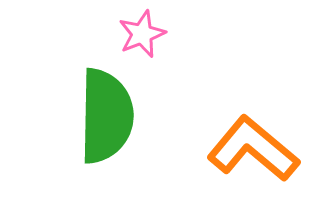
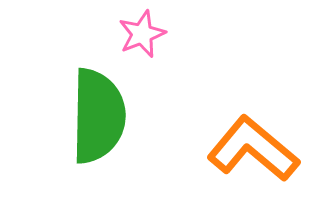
green semicircle: moved 8 px left
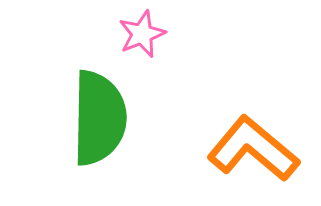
green semicircle: moved 1 px right, 2 px down
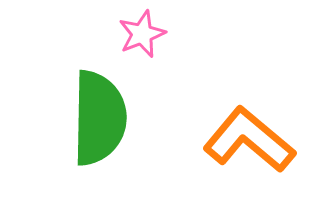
orange L-shape: moved 4 px left, 9 px up
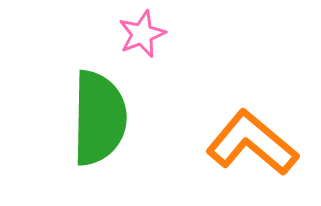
orange L-shape: moved 3 px right, 3 px down
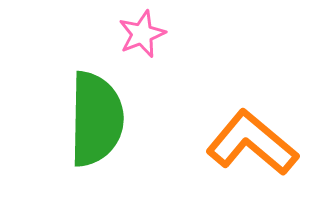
green semicircle: moved 3 px left, 1 px down
